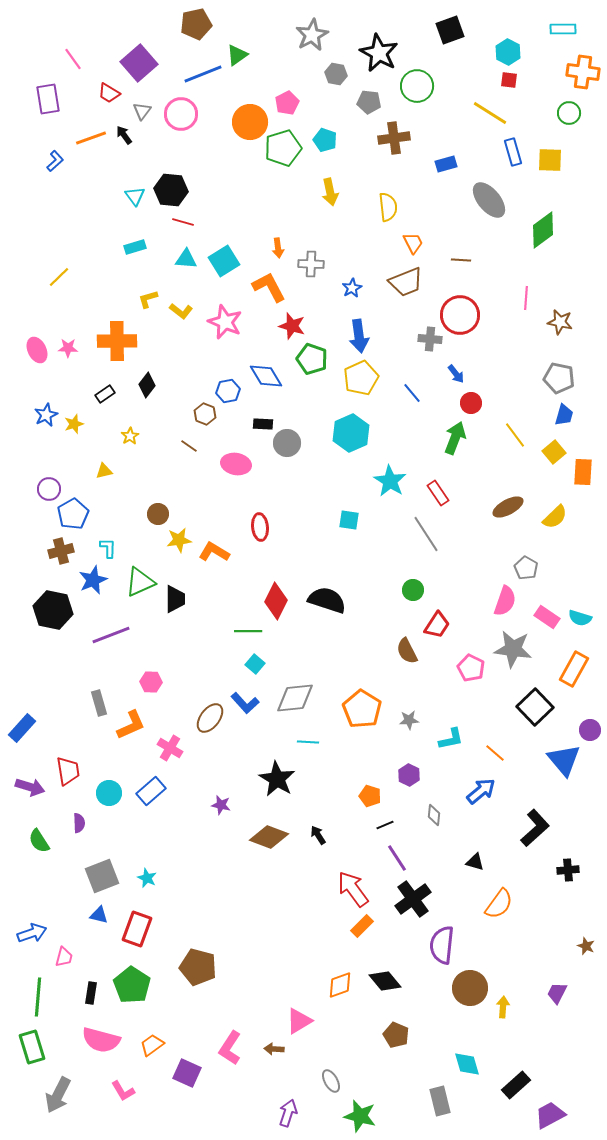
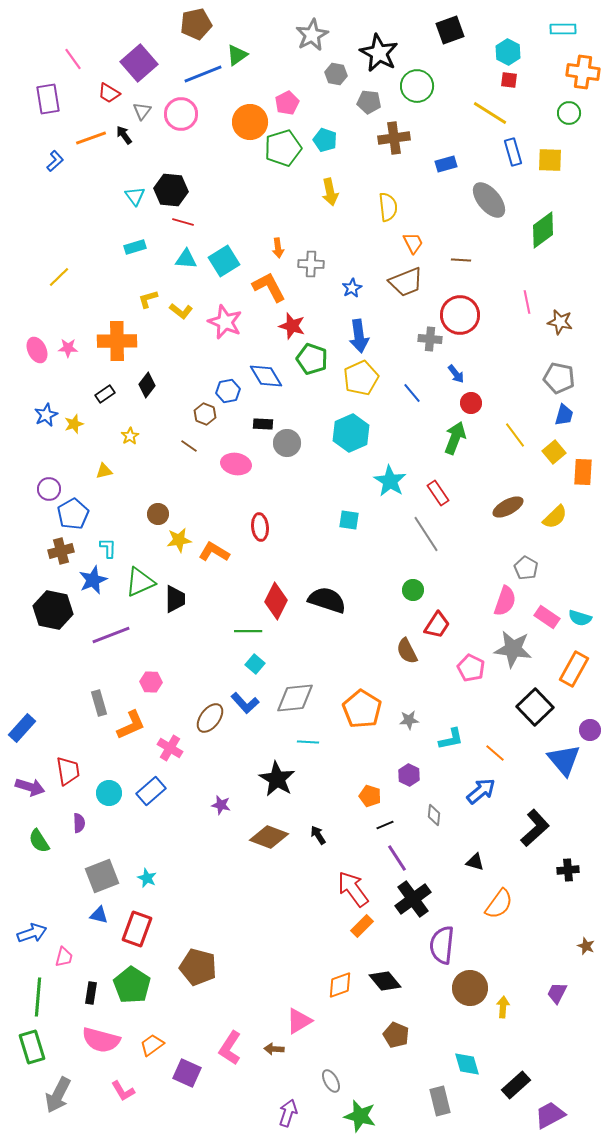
pink line at (526, 298): moved 1 px right, 4 px down; rotated 15 degrees counterclockwise
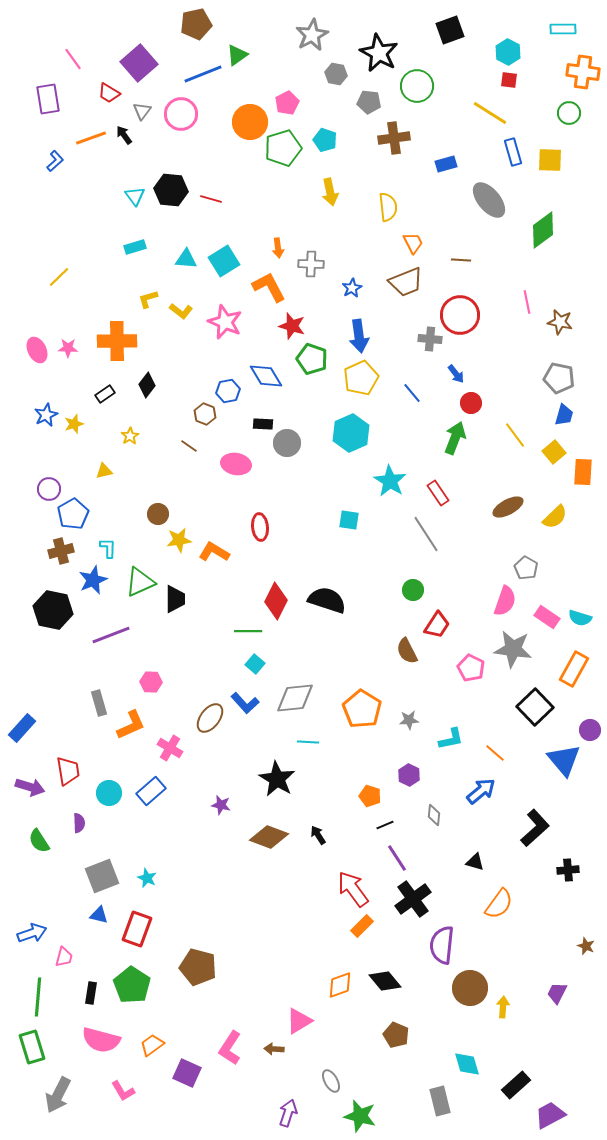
red line at (183, 222): moved 28 px right, 23 px up
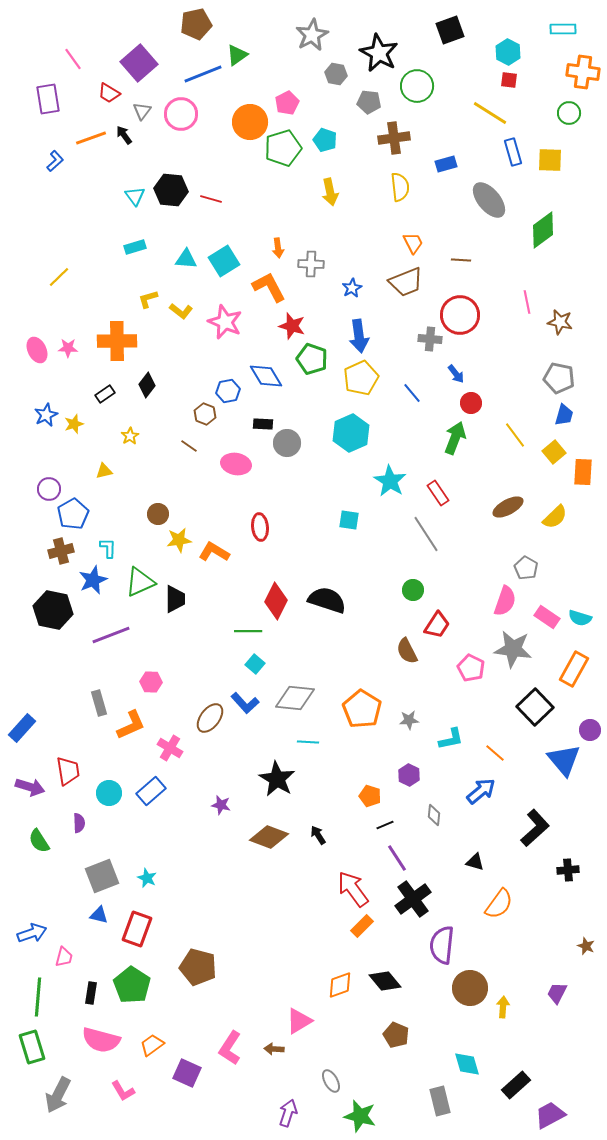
yellow semicircle at (388, 207): moved 12 px right, 20 px up
gray diamond at (295, 698): rotated 12 degrees clockwise
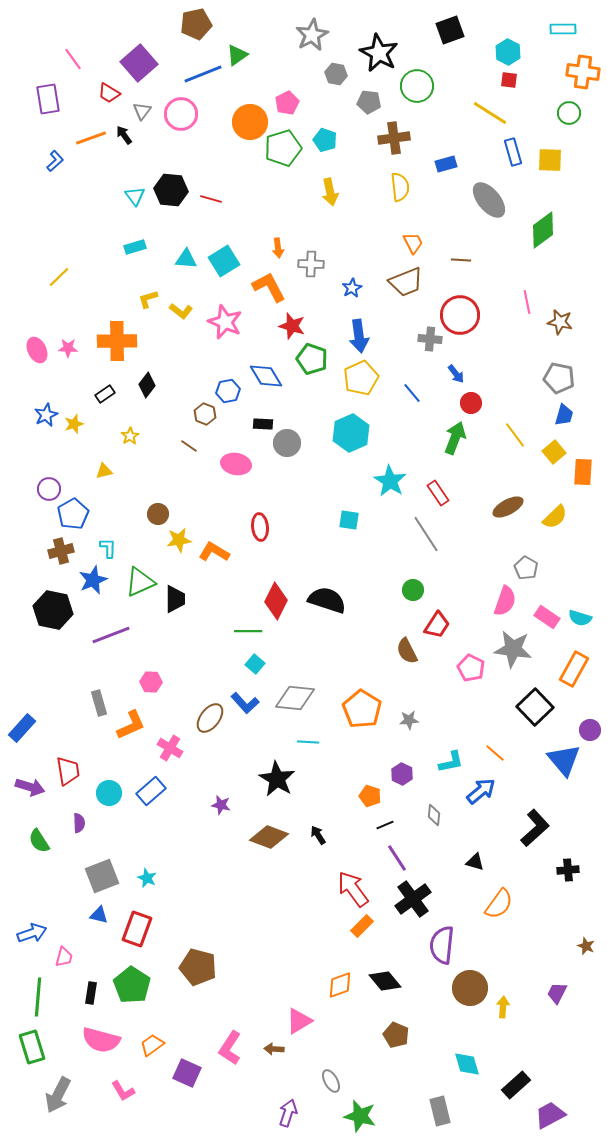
cyan L-shape at (451, 739): moved 23 px down
purple hexagon at (409, 775): moved 7 px left, 1 px up
gray rectangle at (440, 1101): moved 10 px down
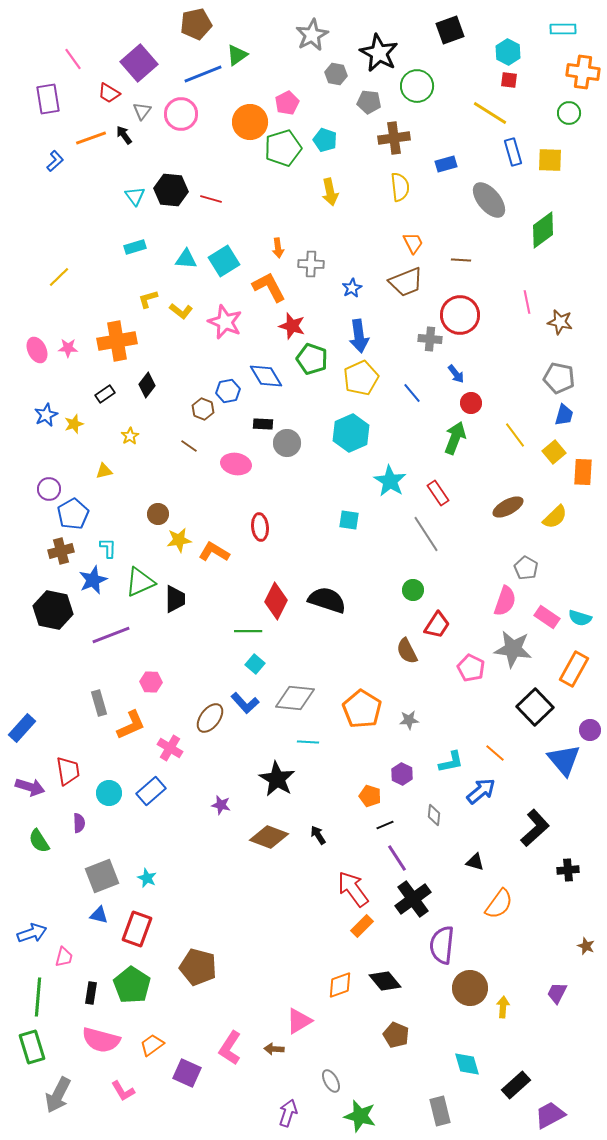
orange cross at (117, 341): rotated 9 degrees counterclockwise
brown hexagon at (205, 414): moved 2 px left, 5 px up
